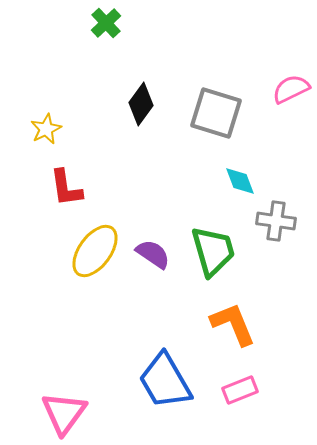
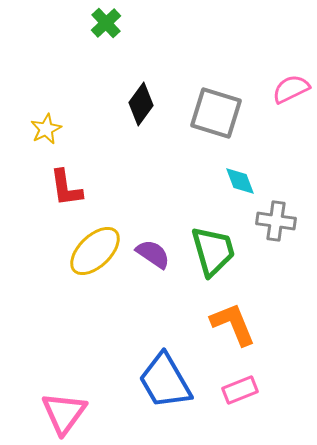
yellow ellipse: rotated 10 degrees clockwise
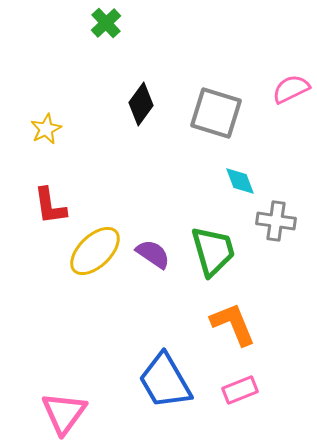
red L-shape: moved 16 px left, 18 px down
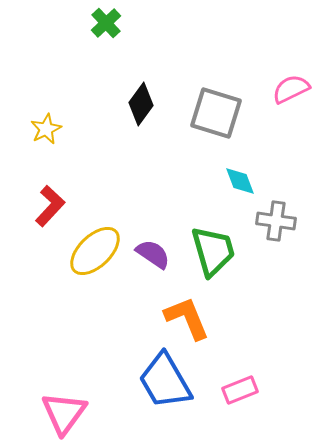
red L-shape: rotated 129 degrees counterclockwise
orange L-shape: moved 46 px left, 6 px up
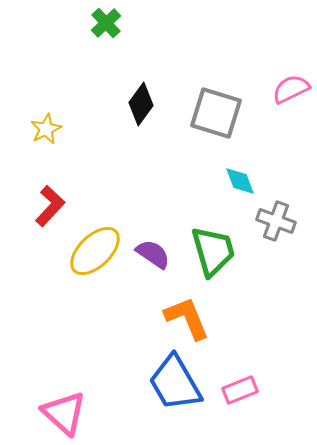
gray cross: rotated 12 degrees clockwise
blue trapezoid: moved 10 px right, 2 px down
pink triangle: rotated 24 degrees counterclockwise
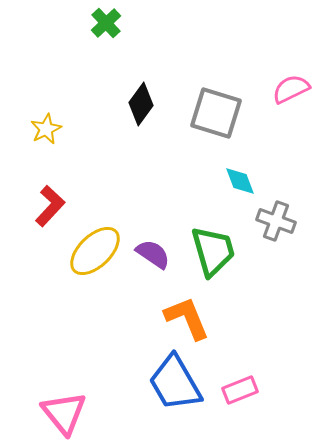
pink triangle: rotated 9 degrees clockwise
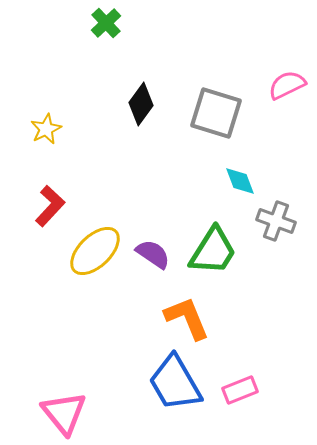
pink semicircle: moved 4 px left, 4 px up
green trapezoid: rotated 48 degrees clockwise
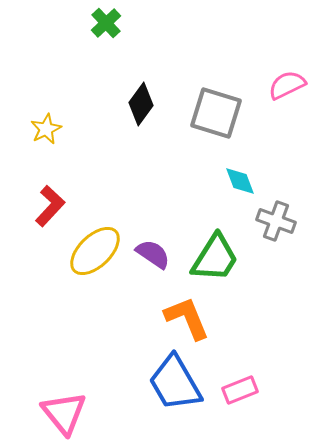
green trapezoid: moved 2 px right, 7 px down
